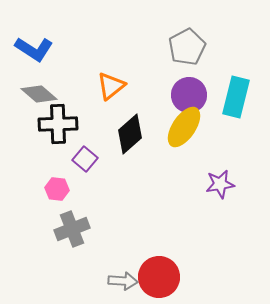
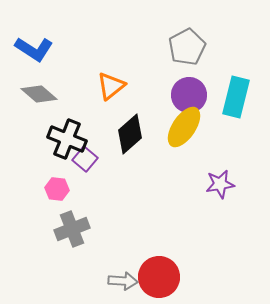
black cross: moved 9 px right, 15 px down; rotated 24 degrees clockwise
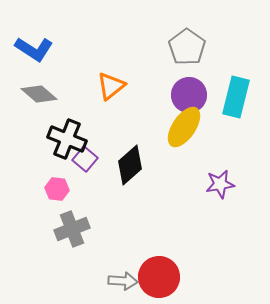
gray pentagon: rotated 9 degrees counterclockwise
black diamond: moved 31 px down
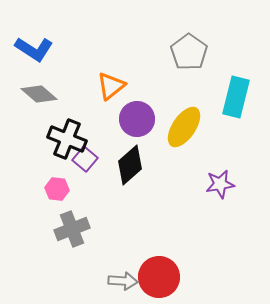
gray pentagon: moved 2 px right, 5 px down
purple circle: moved 52 px left, 24 px down
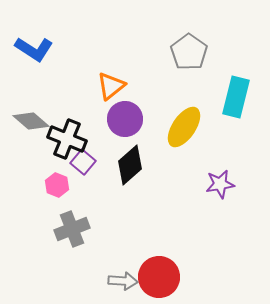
gray diamond: moved 8 px left, 27 px down
purple circle: moved 12 px left
purple square: moved 2 px left, 3 px down
pink hexagon: moved 4 px up; rotated 15 degrees clockwise
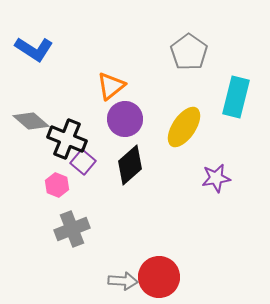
purple star: moved 4 px left, 6 px up
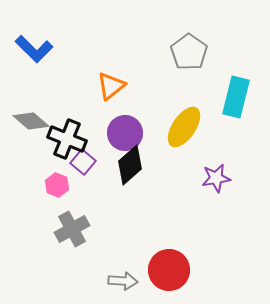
blue L-shape: rotated 12 degrees clockwise
purple circle: moved 14 px down
gray cross: rotated 8 degrees counterclockwise
red circle: moved 10 px right, 7 px up
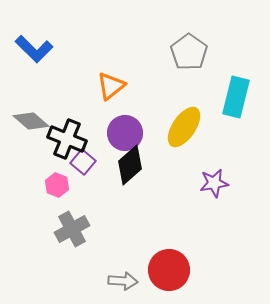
purple star: moved 2 px left, 5 px down
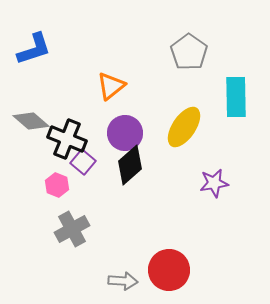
blue L-shape: rotated 63 degrees counterclockwise
cyan rectangle: rotated 15 degrees counterclockwise
